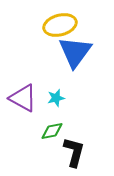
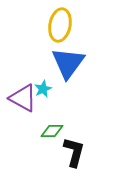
yellow ellipse: rotated 64 degrees counterclockwise
blue triangle: moved 7 px left, 11 px down
cyan star: moved 13 px left, 9 px up; rotated 12 degrees counterclockwise
green diamond: rotated 10 degrees clockwise
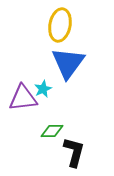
purple triangle: rotated 36 degrees counterclockwise
